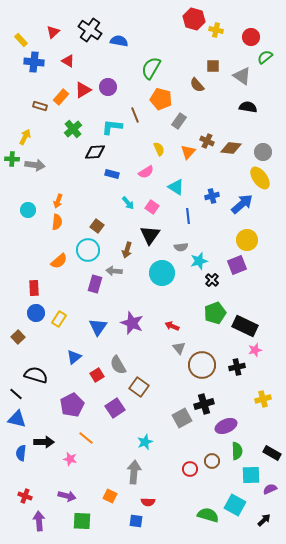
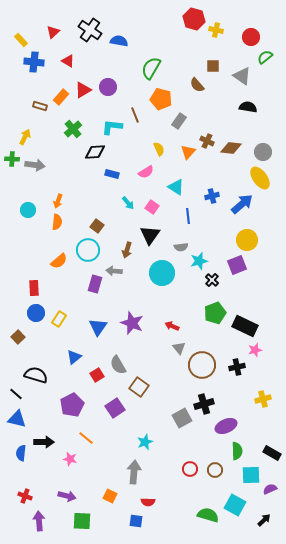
brown circle at (212, 461): moved 3 px right, 9 px down
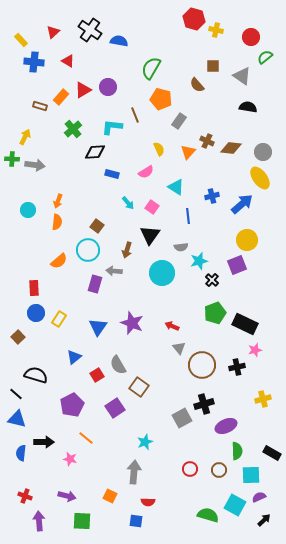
black rectangle at (245, 326): moved 2 px up
brown circle at (215, 470): moved 4 px right
purple semicircle at (270, 489): moved 11 px left, 8 px down
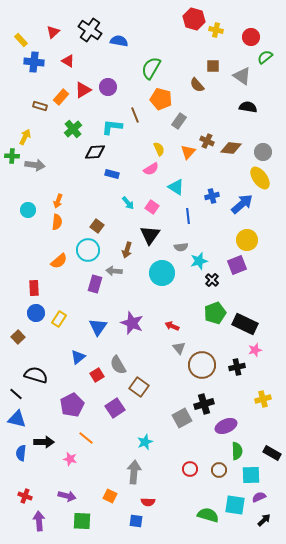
green cross at (12, 159): moved 3 px up
pink semicircle at (146, 172): moved 5 px right, 3 px up
blue triangle at (74, 357): moved 4 px right
cyan square at (235, 505): rotated 20 degrees counterclockwise
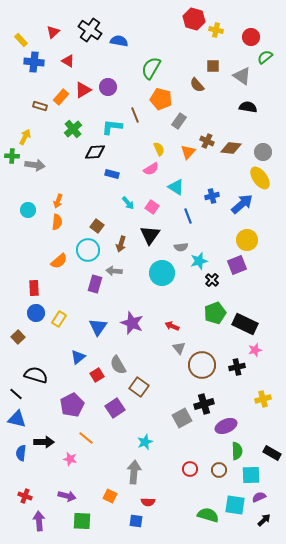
blue line at (188, 216): rotated 14 degrees counterclockwise
brown arrow at (127, 250): moved 6 px left, 6 px up
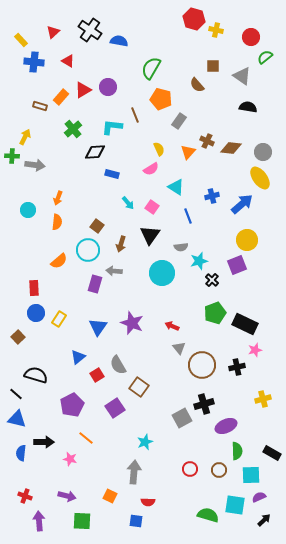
orange arrow at (58, 201): moved 3 px up
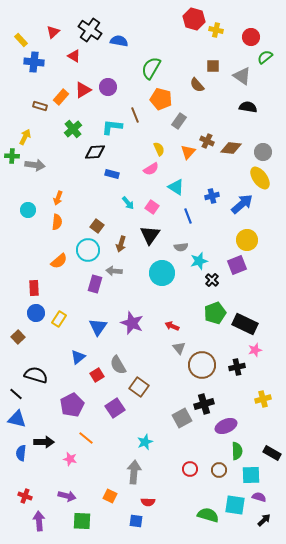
red triangle at (68, 61): moved 6 px right, 5 px up
purple semicircle at (259, 497): rotated 40 degrees clockwise
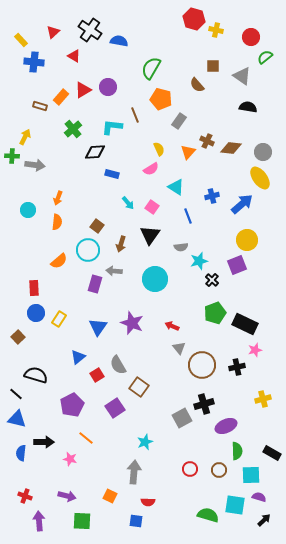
cyan circle at (162, 273): moved 7 px left, 6 px down
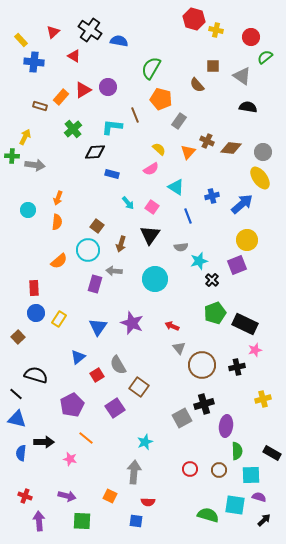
yellow semicircle at (159, 149): rotated 24 degrees counterclockwise
purple ellipse at (226, 426): rotated 60 degrees counterclockwise
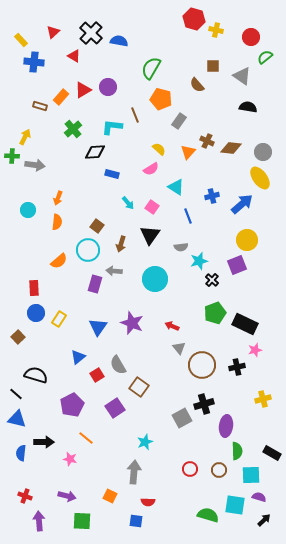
black cross at (90, 30): moved 1 px right, 3 px down; rotated 10 degrees clockwise
